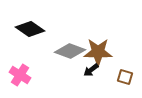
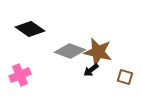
brown star: rotated 12 degrees clockwise
pink cross: rotated 35 degrees clockwise
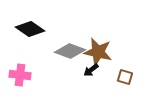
pink cross: rotated 30 degrees clockwise
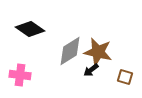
gray diamond: rotated 52 degrees counterclockwise
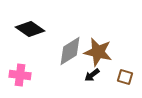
black arrow: moved 1 px right, 5 px down
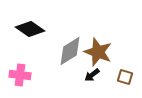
brown star: rotated 8 degrees clockwise
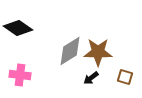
black diamond: moved 12 px left, 1 px up
brown star: rotated 20 degrees counterclockwise
black arrow: moved 1 px left, 3 px down
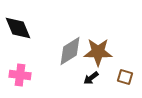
black diamond: rotated 32 degrees clockwise
